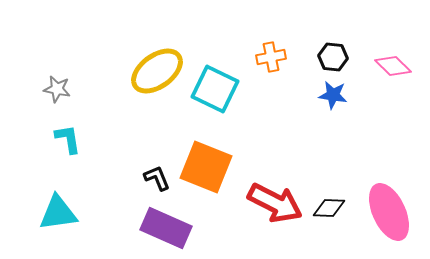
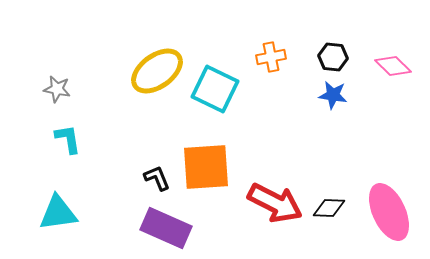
orange square: rotated 26 degrees counterclockwise
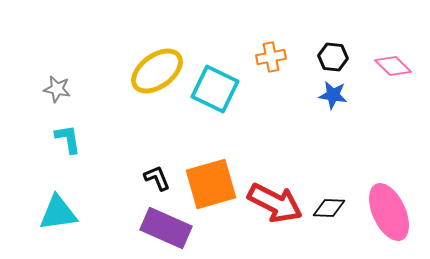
orange square: moved 5 px right, 17 px down; rotated 12 degrees counterclockwise
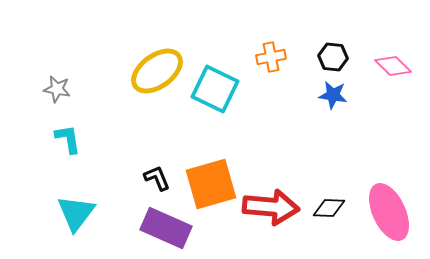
red arrow: moved 4 px left, 4 px down; rotated 22 degrees counterclockwise
cyan triangle: moved 18 px right; rotated 45 degrees counterclockwise
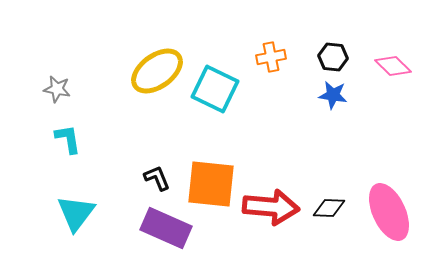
orange square: rotated 22 degrees clockwise
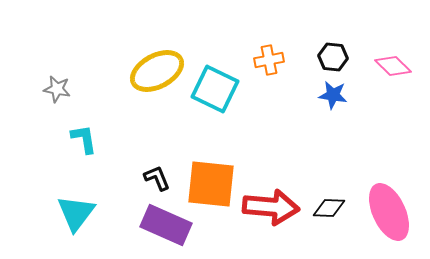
orange cross: moved 2 px left, 3 px down
yellow ellipse: rotated 8 degrees clockwise
cyan L-shape: moved 16 px right
purple rectangle: moved 3 px up
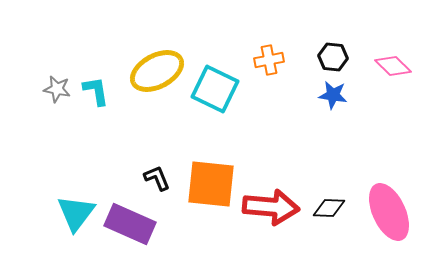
cyan L-shape: moved 12 px right, 48 px up
purple rectangle: moved 36 px left, 1 px up
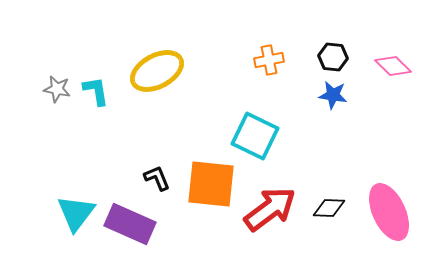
cyan square: moved 40 px right, 47 px down
red arrow: moved 1 px left, 2 px down; rotated 42 degrees counterclockwise
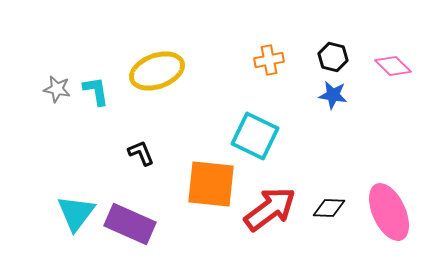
black hexagon: rotated 8 degrees clockwise
yellow ellipse: rotated 8 degrees clockwise
black L-shape: moved 16 px left, 25 px up
